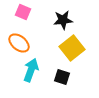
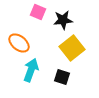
pink square: moved 15 px right
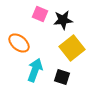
pink square: moved 2 px right, 2 px down
cyan arrow: moved 4 px right
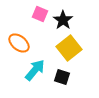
black star: rotated 30 degrees counterclockwise
yellow square: moved 3 px left
cyan arrow: rotated 20 degrees clockwise
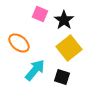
black star: moved 1 px right
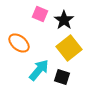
cyan arrow: moved 4 px right
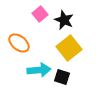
pink square: rotated 28 degrees clockwise
black star: rotated 12 degrees counterclockwise
cyan arrow: rotated 45 degrees clockwise
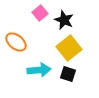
pink square: moved 1 px up
orange ellipse: moved 3 px left, 1 px up
black square: moved 6 px right, 3 px up
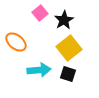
black star: rotated 18 degrees clockwise
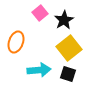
orange ellipse: rotated 70 degrees clockwise
